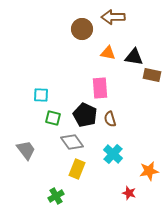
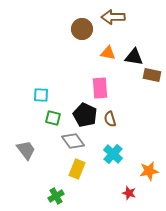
gray diamond: moved 1 px right, 1 px up
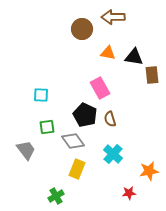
brown rectangle: rotated 72 degrees clockwise
pink rectangle: rotated 25 degrees counterclockwise
green square: moved 6 px left, 9 px down; rotated 21 degrees counterclockwise
red star: rotated 24 degrees counterclockwise
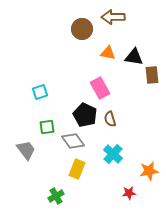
cyan square: moved 1 px left, 3 px up; rotated 21 degrees counterclockwise
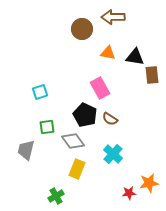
black triangle: moved 1 px right
brown semicircle: rotated 42 degrees counterclockwise
gray trapezoid: rotated 130 degrees counterclockwise
orange star: moved 12 px down
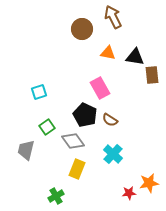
brown arrow: rotated 65 degrees clockwise
cyan square: moved 1 px left
brown semicircle: moved 1 px down
green square: rotated 28 degrees counterclockwise
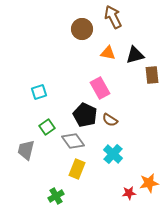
black triangle: moved 2 px up; rotated 24 degrees counterclockwise
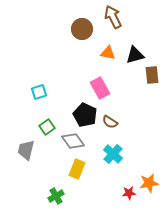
brown semicircle: moved 2 px down
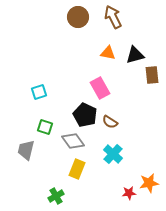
brown circle: moved 4 px left, 12 px up
green square: moved 2 px left; rotated 35 degrees counterclockwise
